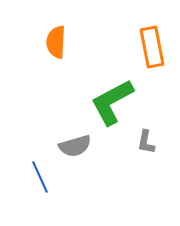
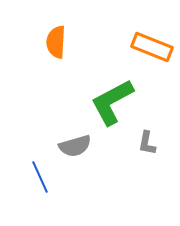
orange rectangle: rotated 57 degrees counterclockwise
gray L-shape: moved 1 px right, 1 px down
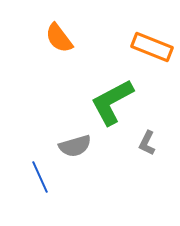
orange semicircle: moved 3 px right, 4 px up; rotated 40 degrees counterclockwise
gray L-shape: rotated 15 degrees clockwise
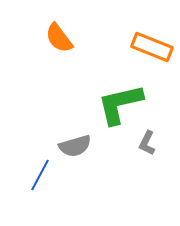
green L-shape: moved 8 px right, 2 px down; rotated 15 degrees clockwise
blue line: moved 2 px up; rotated 52 degrees clockwise
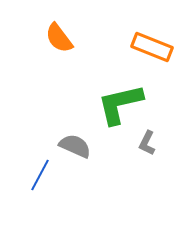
gray semicircle: rotated 140 degrees counterclockwise
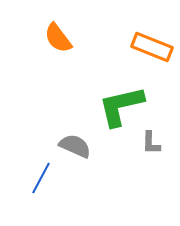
orange semicircle: moved 1 px left
green L-shape: moved 1 px right, 2 px down
gray L-shape: moved 4 px right; rotated 25 degrees counterclockwise
blue line: moved 1 px right, 3 px down
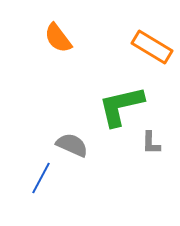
orange rectangle: rotated 9 degrees clockwise
gray semicircle: moved 3 px left, 1 px up
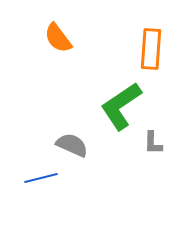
orange rectangle: moved 1 px left, 2 px down; rotated 63 degrees clockwise
green L-shape: rotated 21 degrees counterclockwise
gray L-shape: moved 2 px right
blue line: rotated 48 degrees clockwise
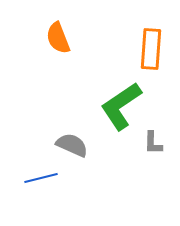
orange semicircle: rotated 16 degrees clockwise
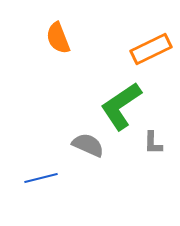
orange rectangle: rotated 60 degrees clockwise
gray semicircle: moved 16 px right
